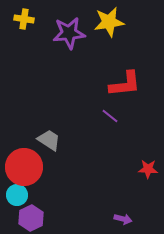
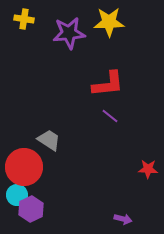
yellow star: rotated 8 degrees clockwise
red L-shape: moved 17 px left
purple hexagon: moved 9 px up
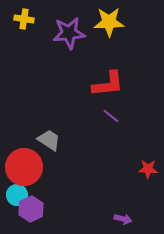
purple line: moved 1 px right
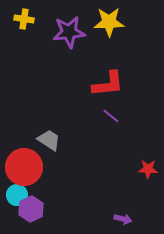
purple star: moved 1 px up
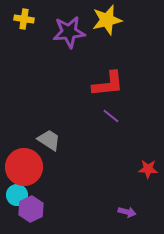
yellow star: moved 2 px left, 2 px up; rotated 12 degrees counterclockwise
purple arrow: moved 4 px right, 7 px up
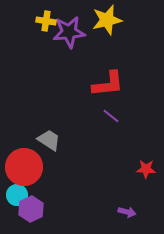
yellow cross: moved 22 px right, 2 px down
red star: moved 2 px left
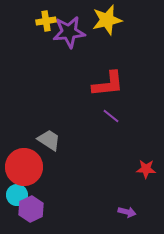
yellow cross: rotated 18 degrees counterclockwise
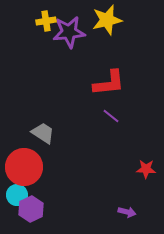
red L-shape: moved 1 px right, 1 px up
gray trapezoid: moved 6 px left, 7 px up
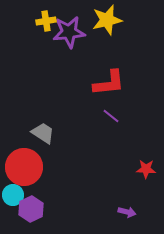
cyan circle: moved 4 px left
